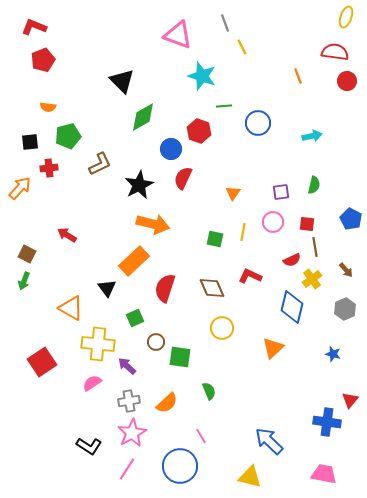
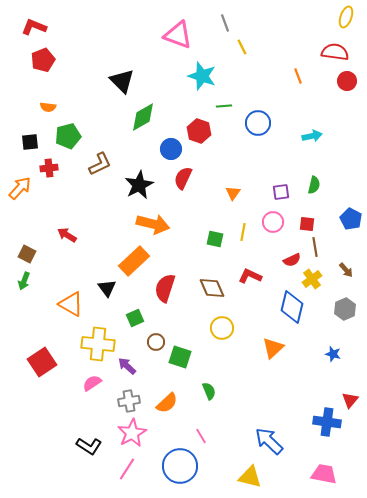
orange triangle at (71, 308): moved 4 px up
green square at (180, 357): rotated 10 degrees clockwise
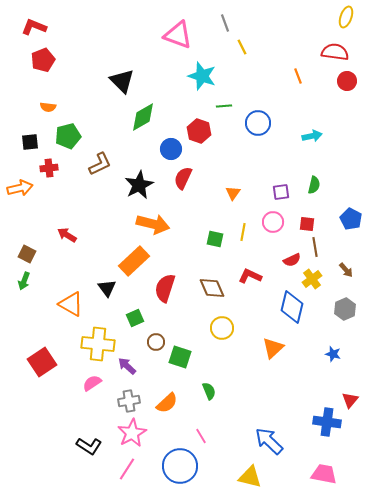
orange arrow at (20, 188): rotated 35 degrees clockwise
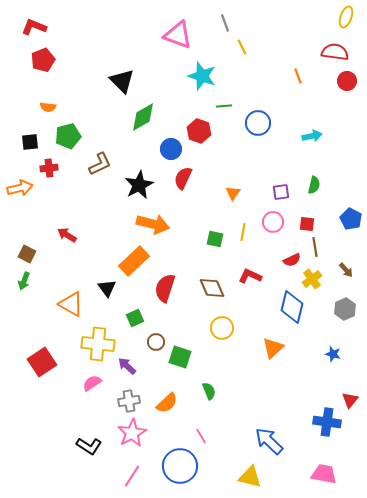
pink line at (127, 469): moved 5 px right, 7 px down
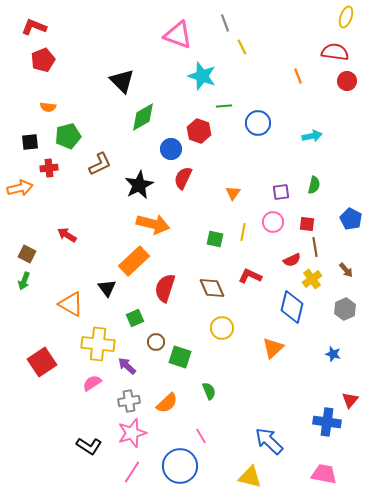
pink star at (132, 433): rotated 12 degrees clockwise
pink line at (132, 476): moved 4 px up
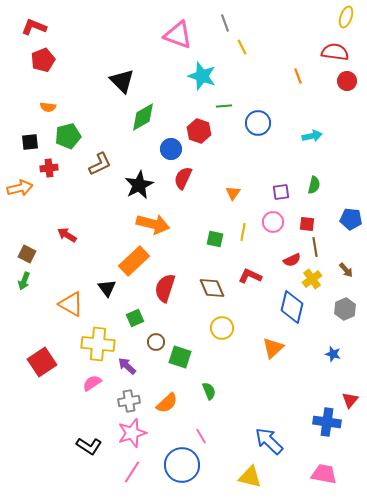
blue pentagon at (351, 219): rotated 20 degrees counterclockwise
blue circle at (180, 466): moved 2 px right, 1 px up
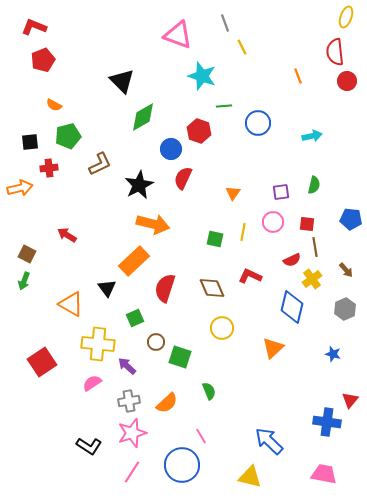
red semicircle at (335, 52): rotated 104 degrees counterclockwise
orange semicircle at (48, 107): moved 6 px right, 2 px up; rotated 21 degrees clockwise
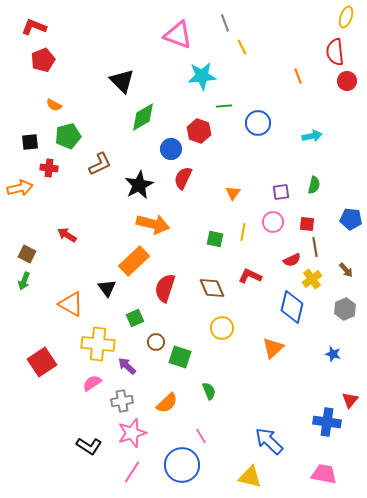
cyan star at (202, 76): rotated 24 degrees counterclockwise
red cross at (49, 168): rotated 12 degrees clockwise
gray cross at (129, 401): moved 7 px left
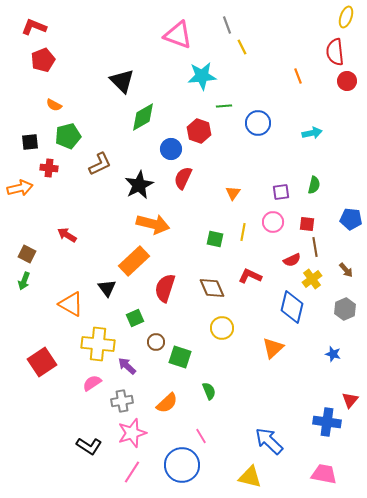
gray line at (225, 23): moved 2 px right, 2 px down
cyan arrow at (312, 136): moved 3 px up
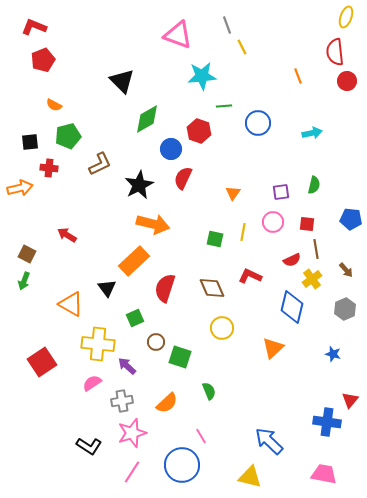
green diamond at (143, 117): moved 4 px right, 2 px down
brown line at (315, 247): moved 1 px right, 2 px down
